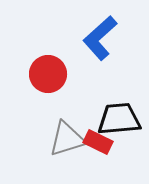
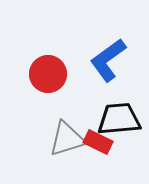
blue L-shape: moved 8 px right, 22 px down; rotated 6 degrees clockwise
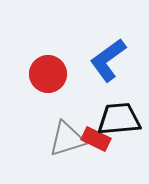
red rectangle: moved 2 px left, 3 px up
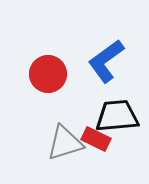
blue L-shape: moved 2 px left, 1 px down
black trapezoid: moved 2 px left, 3 px up
gray triangle: moved 2 px left, 4 px down
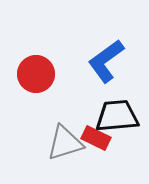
red circle: moved 12 px left
red rectangle: moved 1 px up
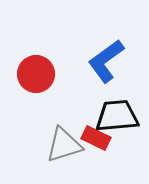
gray triangle: moved 1 px left, 2 px down
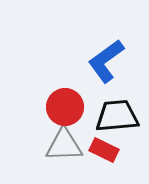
red circle: moved 29 px right, 33 px down
red rectangle: moved 8 px right, 12 px down
gray triangle: rotated 15 degrees clockwise
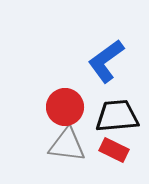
gray triangle: moved 3 px right; rotated 9 degrees clockwise
red rectangle: moved 10 px right
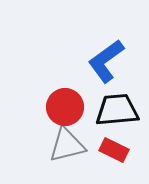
black trapezoid: moved 6 px up
gray triangle: rotated 21 degrees counterclockwise
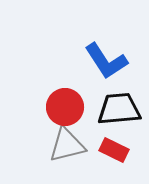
blue L-shape: rotated 87 degrees counterclockwise
black trapezoid: moved 2 px right, 1 px up
